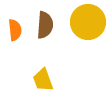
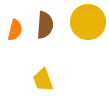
orange semicircle: rotated 20 degrees clockwise
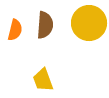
yellow circle: moved 1 px right, 1 px down
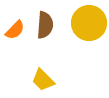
orange semicircle: rotated 30 degrees clockwise
yellow trapezoid: rotated 25 degrees counterclockwise
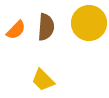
brown semicircle: moved 1 px right, 2 px down
orange semicircle: moved 1 px right
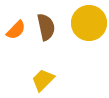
brown semicircle: rotated 16 degrees counterclockwise
yellow trapezoid: rotated 90 degrees clockwise
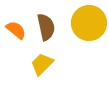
orange semicircle: rotated 95 degrees counterclockwise
yellow trapezoid: moved 1 px left, 16 px up
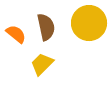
orange semicircle: moved 4 px down
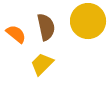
yellow circle: moved 1 px left, 2 px up
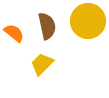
brown semicircle: moved 1 px right, 1 px up
orange semicircle: moved 2 px left, 1 px up
